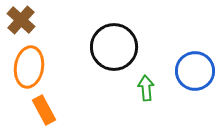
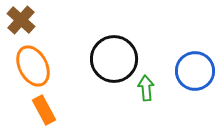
black circle: moved 12 px down
orange ellipse: moved 4 px right, 1 px up; rotated 36 degrees counterclockwise
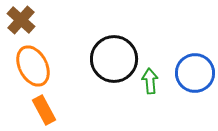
blue circle: moved 2 px down
green arrow: moved 4 px right, 7 px up
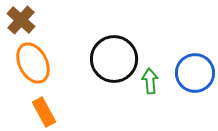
orange ellipse: moved 3 px up
orange rectangle: moved 2 px down
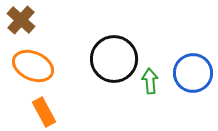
orange ellipse: moved 3 px down; rotated 39 degrees counterclockwise
blue circle: moved 2 px left
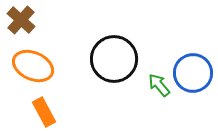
green arrow: moved 9 px right, 4 px down; rotated 35 degrees counterclockwise
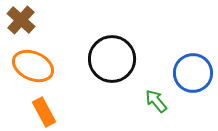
black circle: moved 2 px left
green arrow: moved 3 px left, 16 px down
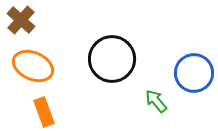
blue circle: moved 1 px right
orange rectangle: rotated 8 degrees clockwise
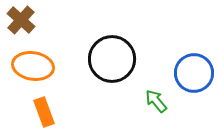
orange ellipse: rotated 15 degrees counterclockwise
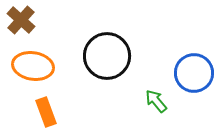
black circle: moved 5 px left, 3 px up
orange rectangle: moved 2 px right
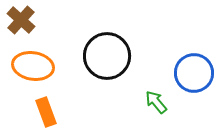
green arrow: moved 1 px down
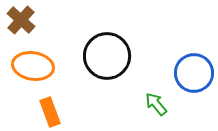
green arrow: moved 2 px down
orange rectangle: moved 4 px right
